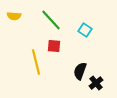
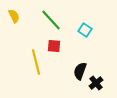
yellow semicircle: rotated 120 degrees counterclockwise
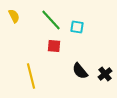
cyan square: moved 8 px left, 3 px up; rotated 24 degrees counterclockwise
yellow line: moved 5 px left, 14 px down
black semicircle: rotated 60 degrees counterclockwise
black cross: moved 9 px right, 9 px up
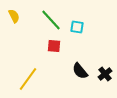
yellow line: moved 3 px left, 3 px down; rotated 50 degrees clockwise
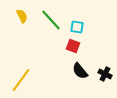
yellow semicircle: moved 8 px right
red square: moved 19 px right; rotated 16 degrees clockwise
black cross: rotated 24 degrees counterclockwise
yellow line: moved 7 px left, 1 px down
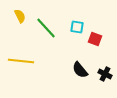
yellow semicircle: moved 2 px left
green line: moved 5 px left, 8 px down
red square: moved 22 px right, 7 px up
black semicircle: moved 1 px up
yellow line: moved 19 px up; rotated 60 degrees clockwise
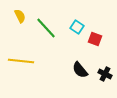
cyan square: rotated 24 degrees clockwise
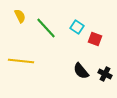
black semicircle: moved 1 px right, 1 px down
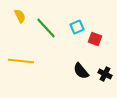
cyan square: rotated 32 degrees clockwise
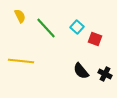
cyan square: rotated 24 degrees counterclockwise
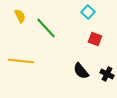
cyan square: moved 11 px right, 15 px up
black cross: moved 2 px right
